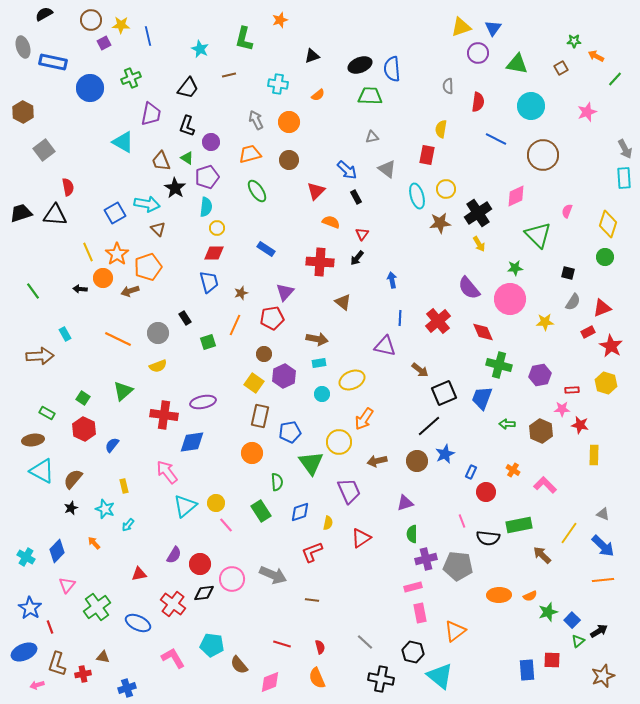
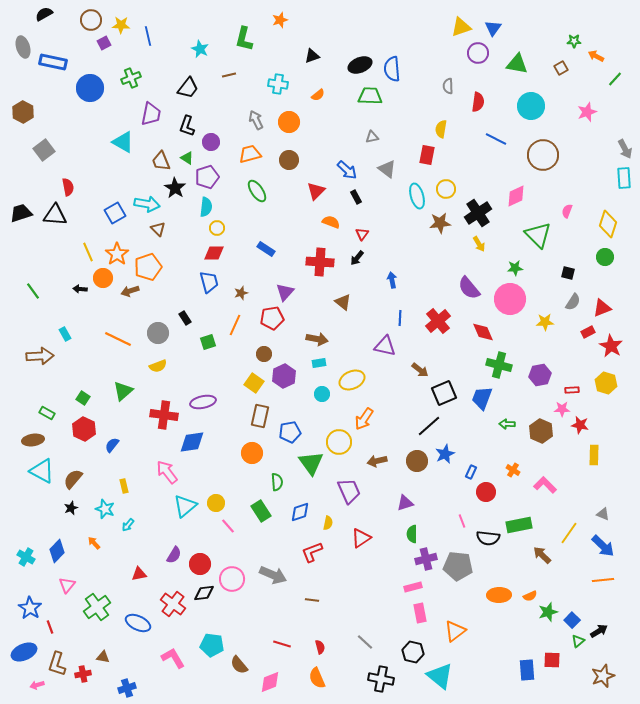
pink line at (226, 525): moved 2 px right, 1 px down
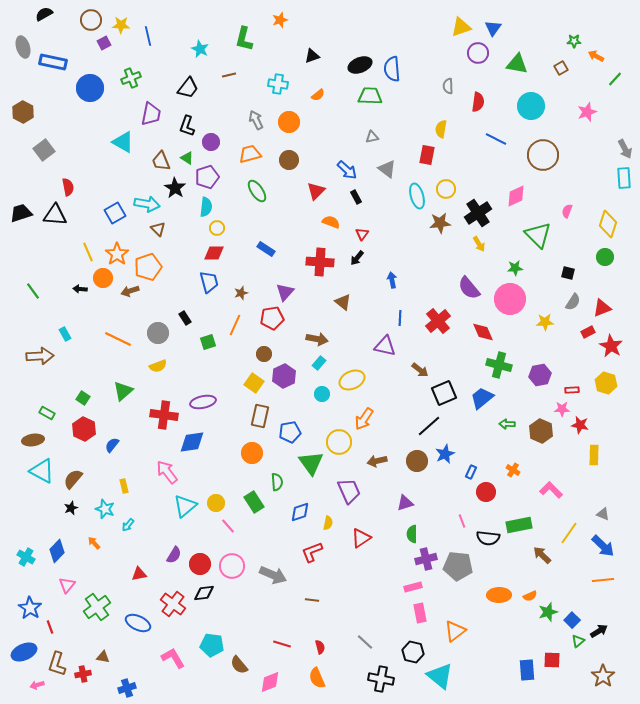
cyan rectangle at (319, 363): rotated 40 degrees counterclockwise
blue trapezoid at (482, 398): rotated 30 degrees clockwise
pink L-shape at (545, 485): moved 6 px right, 5 px down
green rectangle at (261, 511): moved 7 px left, 9 px up
pink circle at (232, 579): moved 13 px up
brown star at (603, 676): rotated 15 degrees counterclockwise
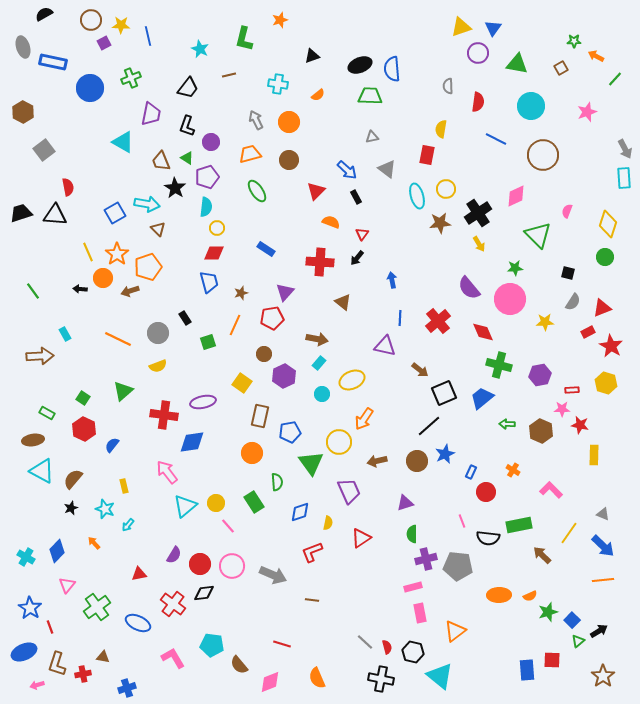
yellow square at (254, 383): moved 12 px left
red semicircle at (320, 647): moved 67 px right
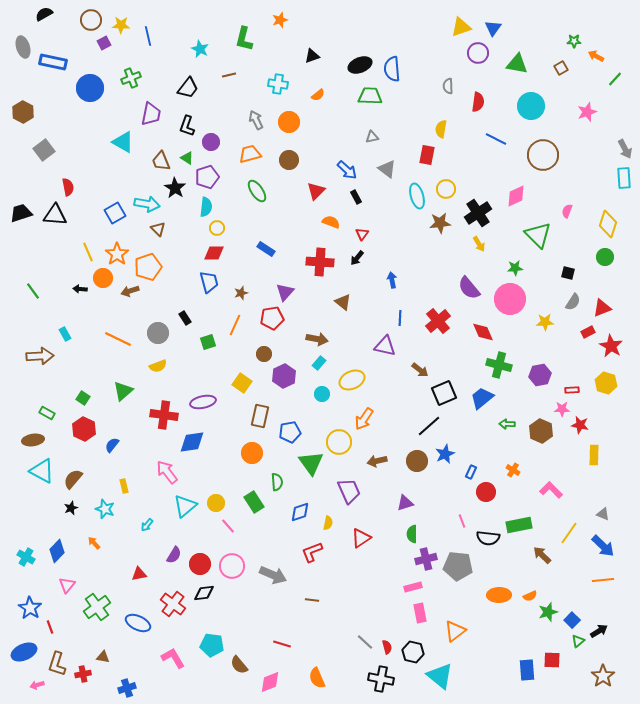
cyan arrow at (128, 525): moved 19 px right
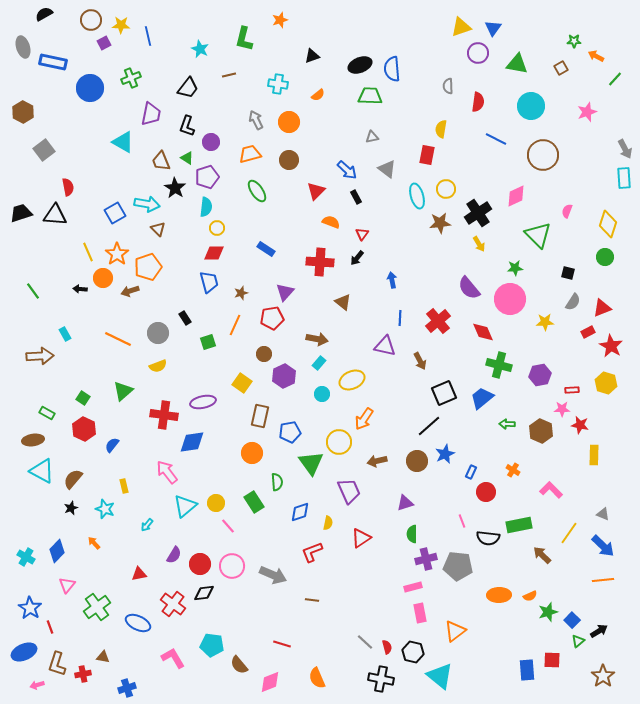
brown arrow at (420, 370): moved 9 px up; rotated 24 degrees clockwise
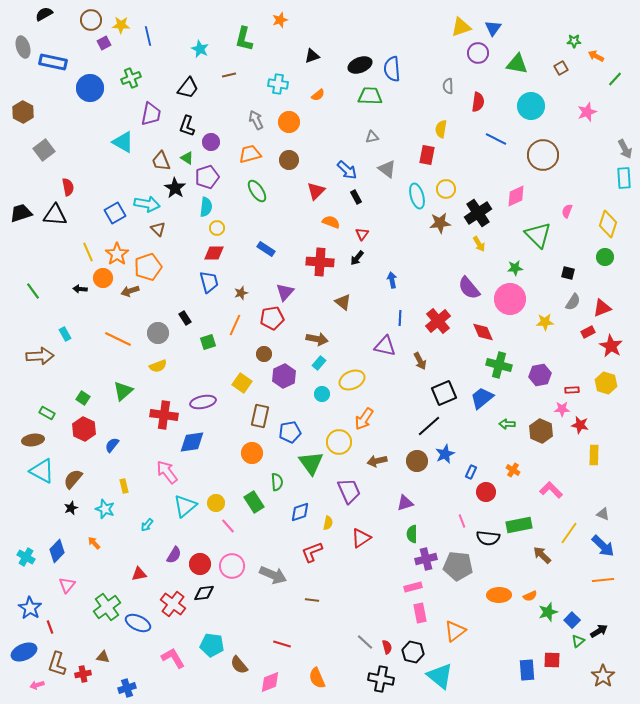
green cross at (97, 607): moved 10 px right
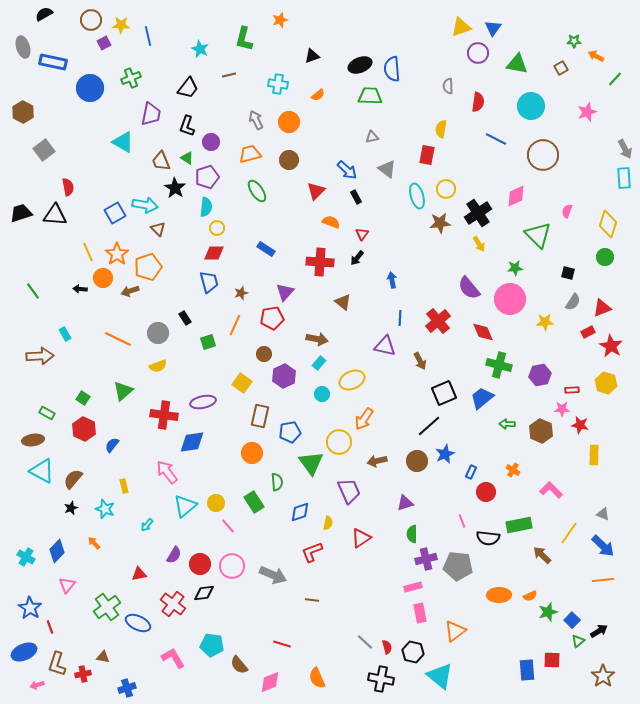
cyan arrow at (147, 204): moved 2 px left, 1 px down
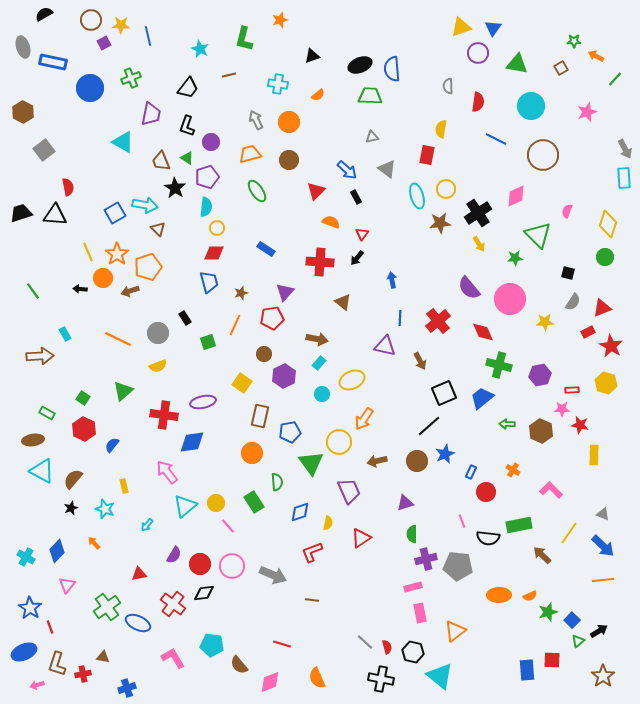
green star at (515, 268): moved 10 px up
